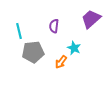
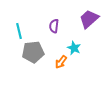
purple trapezoid: moved 2 px left
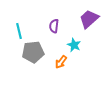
cyan star: moved 3 px up
